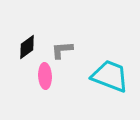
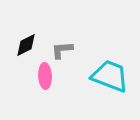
black diamond: moved 1 px left, 2 px up; rotated 10 degrees clockwise
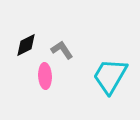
gray L-shape: rotated 60 degrees clockwise
cyan trapezoid: rotated 81 degrees counterclockwise
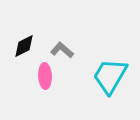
black diamond: moved 2 px left, 1 px down
gray L-shape: rotated 15 degrees counterclockwise
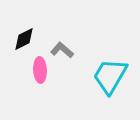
black diamond: moved 7 px up
pink ellipse: moved 5 px left, 6 px up
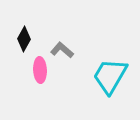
black diamond: rotated 35 degrees counterclockwise
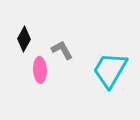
gray L-shape: rotated 20 degrees clockwise
cyan trapezoid: moved 6 px up
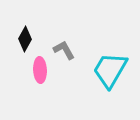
black diamond: moved 1 px right
gray L-shape: moved 2 px right
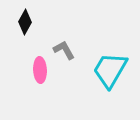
black diamond: moved 17 px up
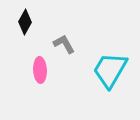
gray L-shape: moved 6 px up
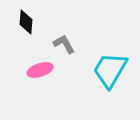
black diamond: moved 1 px right; rotated 25 degrees counterclockwise
pink ellipse: rotated 75 degrees clockwise
